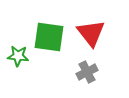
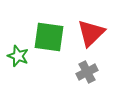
red triangle: rotated 24 degrees clockwise
green star: rotated 15 degrees clockwise
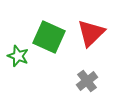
green square: rotated 16 degrees clockwise
gray cross: moved 9 px down; rotated 10 degrees counterclockwise
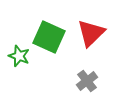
green star: moved 1 px right
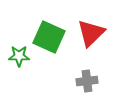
green star: rotated 20 degrees counterclockwise
gray cross: rotated 30 degrees clockwise
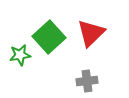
green square: rotated 24 degrees clockwise
green star: moved 1 px right, 1 px up; rotated 10 degrees counterclockwise
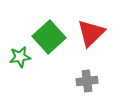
green star: moved 2 px down
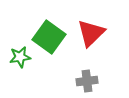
green square: rotated 12 degrees counterclockwise
